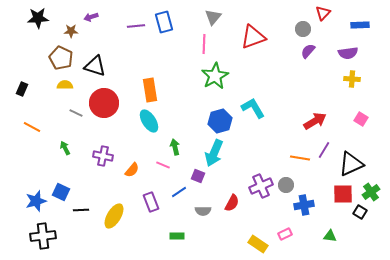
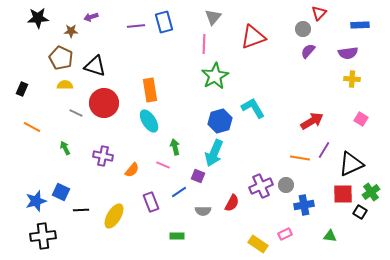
red triangle at (323, 13): moved 4 px left
red arrow at (315, 121): moved 3 px left
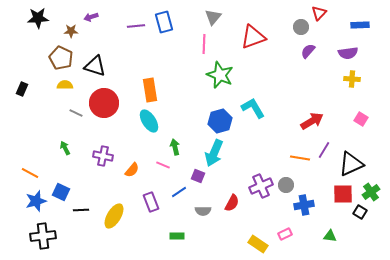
gray circle at (303, 29): moved 2 px left, 2 px up
green star at (215, 76): moved 5 px right, 1 px up; rotated 20 degrees counterclockwise
orange line at (32, 127): moved 2 px left, 46 px down
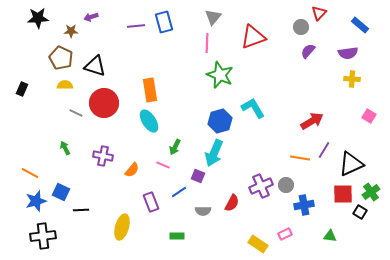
blue rectangle at (360, 25): rotated 42 degrees clockwise
pink line at (204, 44): moved 3 px right, 1 px up
pink square at (361, 119): moved 8 px right, 3 px up
green arrow at (175, 147): rotated 140 degrees counterclockwise
yellow ellipse at (114, 216): moved 8 px right, 11 px down; rotated 15 degrees counterclockwise
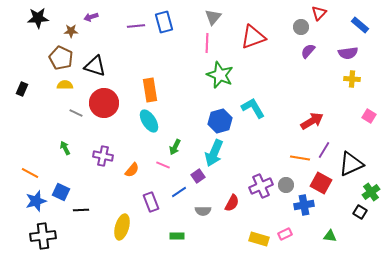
purple square at (198, 176): rotated 32 degrees clockwise
red square at (343, 194): moved 22 px left, 11 px up; rotated 30 degrees clockwise
yellow rectangle at (258, 244): moved 1 px right, 5 px up; rotated 18 degrees counterclockwise
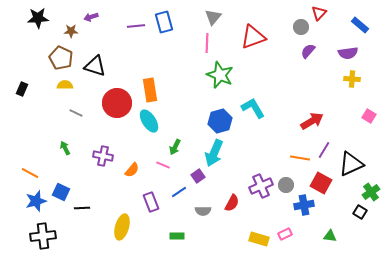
red circle at (104, 103): moved 13 px right
black line at (81, 210): moved 1 px right, 2 px up
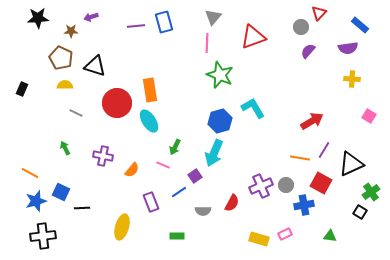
purple semicircle at (348, 53): moved 5 px up
purple square at (198, 176): moved 3 px left
